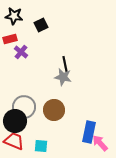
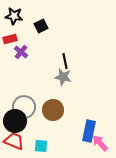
black square: moved 1 px down
black line: moved 3 px up
brown circle: moved 1 px left
blue rectangle: moved 1 px up
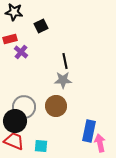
black star: moved 4 px up
gray star: moved 3 px down; rotated 12 degrees counterclockwise
brown circle: moved 3 px right, 4 px up
pink arrow: rotated 30 degrees clockwise
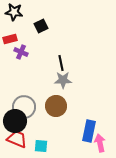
purple cross: rotated 16 degrees counterclockwise
black line: moved 4 px left, 2 px down
red trapezoid: moved 3 px right, 2 px up
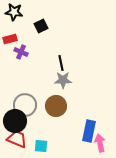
gray circle: moved 1 px right, 2 px up
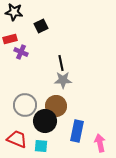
black circle: moved 30 px right
blue rectangle: moved 12 px left
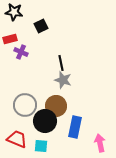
gray star: rotated 18 degrees clockwise
blue rectangle: moved 2 px left, 4 px up
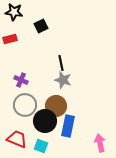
purple cross: moved 28 px down
blue rectangle: moved 7 px left, 1 px up
cyan square: rotated 16 degrees clockwise
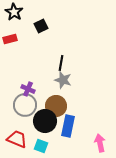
black star: rotated 24 degrees clockwise
black line: rotated 21 degrees clockwise
purple cross: moved 7 px right, 9 px down
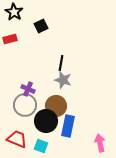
black circle: moved 1 px right
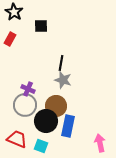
black square: rotated 24 degrees clockwise
red rectangle: rotated 48 degrees counterclockwise
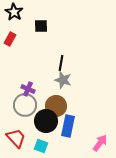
red trapezoid: moved 1 px left, 1 px up; rotated 25 degrees clockwise
pink arrow: rotated 48 degrees clockwise
